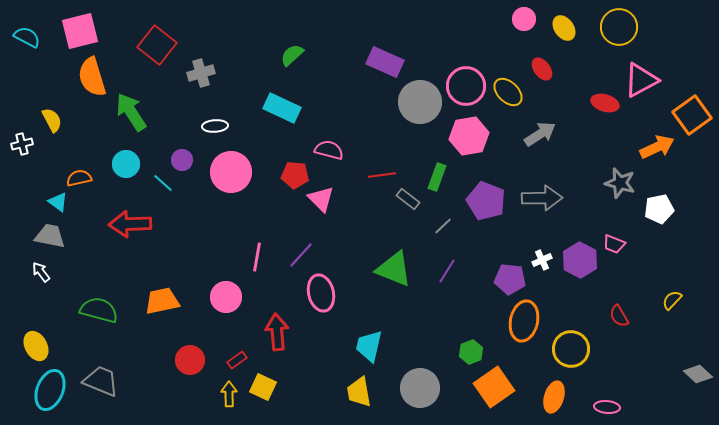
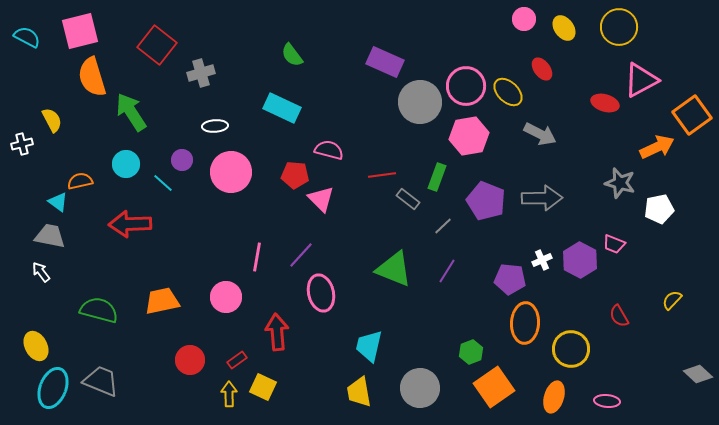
green semicircle at (292, 55): rotated 85 degrees counterclockwise
gray arrow at (540, 134): rotated 60 degrees clockwise
orange semicircle at (79, 178): moved 1 px right, 3 px down
orange ellipse at (524, 321): moved 1 px right, 2 px down; rotated 9 degrees counterclockwise
cyan ellipse at (50, 390): moved 3 px right, 2 px up
pink ellipse at (607, 407): moved 6 px up
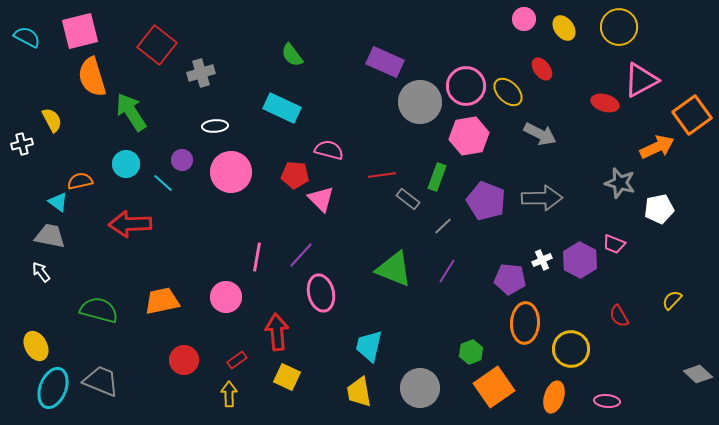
red circle at (190, 360): moved 6 px left
yellow square at (263, 387): moved 24 px right, 10 px up
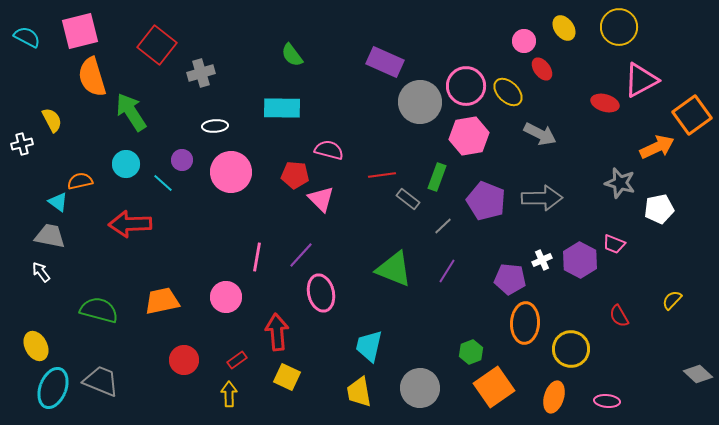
pink circle at (524, 19): moved 22 px down
cyan rectangle at (282, 108): rotated 24 degrees counterclockwise
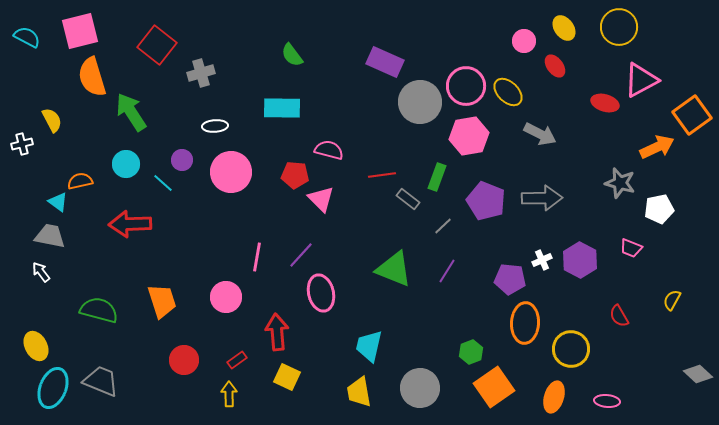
red ellipse at (542, 69): moved 13 px right, 3 px up
pink trapezoid at (614, 244): moved 17 px right, 4 px down
yellow semicircle at (672, 300): rotated 15 degrees counterclockwise
orange trapezoid at (162, 301): rotated 84 degrees clockwise
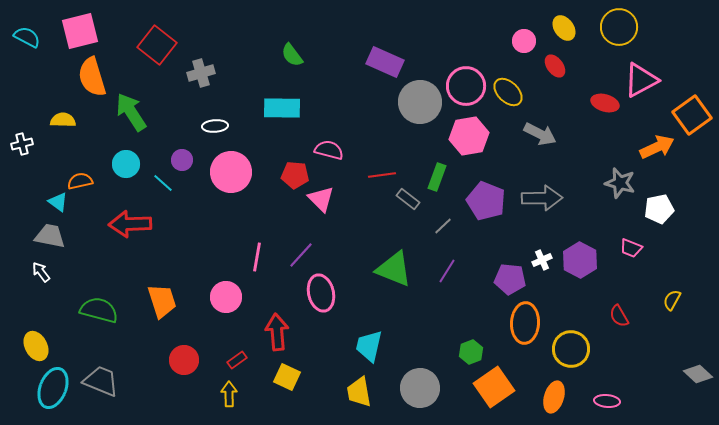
yellow semicircle at (52, 120): moved 11 px right; rotated 60 degrees counterclockwise
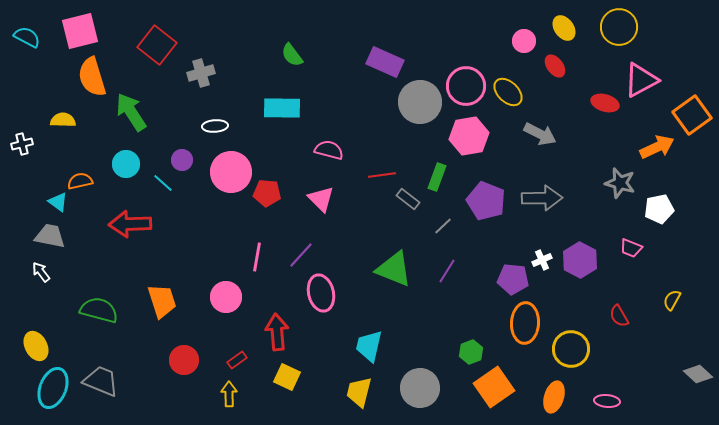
red pentagon at (295, 175): moved 28 px left, 18 px down
purple pentagon at (510, 279): moved 3 px right
yellow trapezoid at (359, 392): rotated 24 degrees clockwise
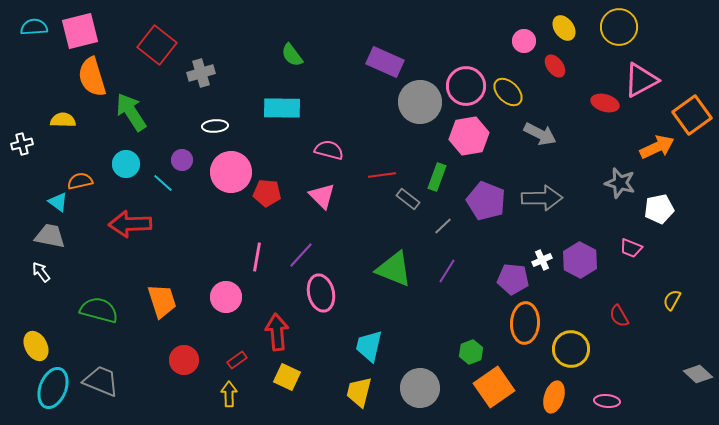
cyan semicircle at (27, 37): moved 7 px right, 10 px up; rotated 32 degrees counterclockwise
pink triangle at (321, 199): moved 1 px right, 3 px up
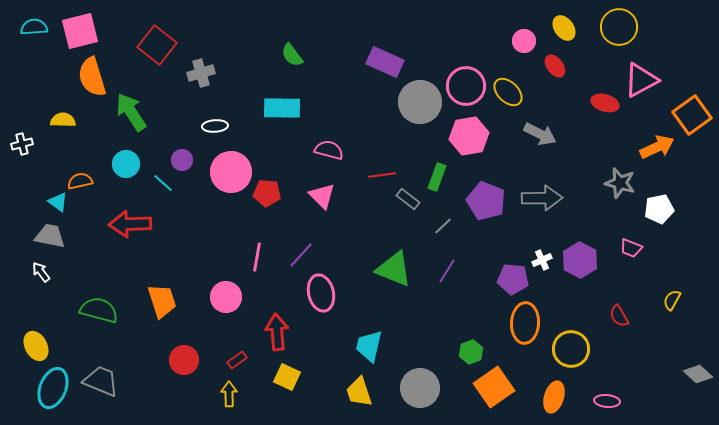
yellow trapezoid at (359, 392): rotated 32 degrees counterclockwise
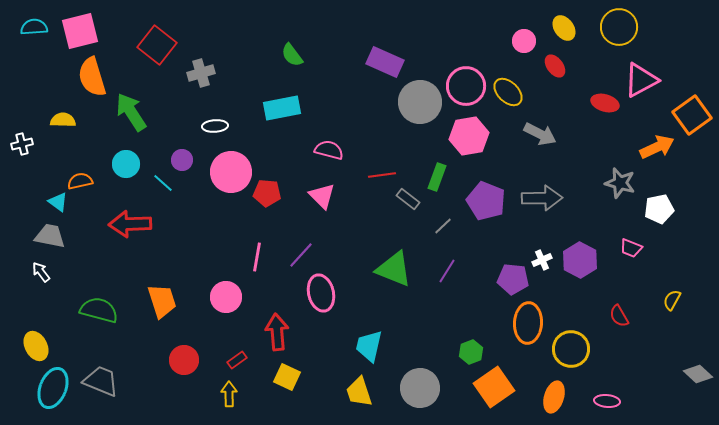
cyan rectangle at (282, 108): rotated 12 degrees counterclockwise
orange ellipse at (525, 323): moved 3 px right
